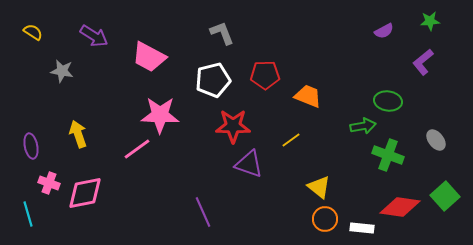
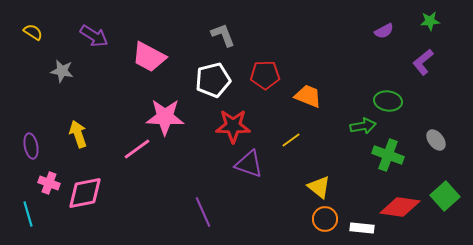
gray L-shape: moved 1 px right, 2 px down
pink star: moved 5 px right, 2 px down
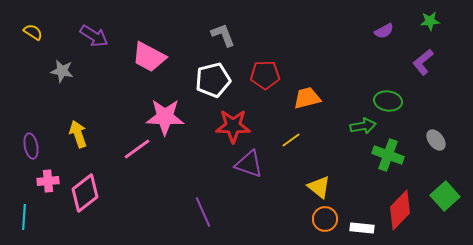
orange trapezoid: moved 1 px left, 2 px down; rotated 36 degrees counterclockwise
pink cross: moved 1 px left, 2 px up; rotated 25 degrees counterclockwise
pink diamond: rotated 27 degrees counterclockwise
red diamond: moved 3 px down; rotated 54 degrees counterclockwise
cyan line: moved 4 px left, 3 px down; rotated 20 degrees clockwise
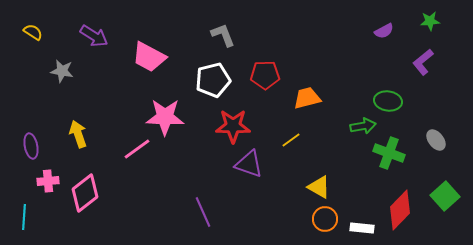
green cross: moved 1 px right, 2 px up
yellow triangle: rotated 10 degrees counterclockwise
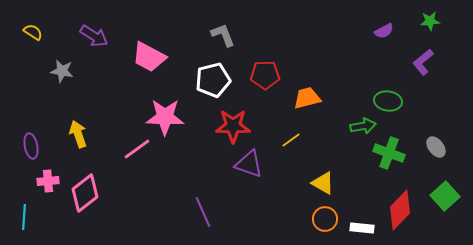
gray ellipse: moved 7 px down
yellow triangle: moved 4 px right, 4 px up
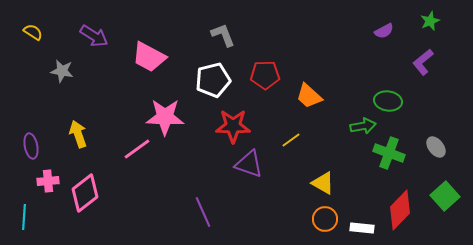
green star: rotated 18 degrees counterclockwise
orange trapezoid: moved 2 px right, 2 px up; rotated 124 degrees counterclockwise
